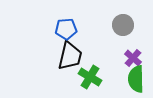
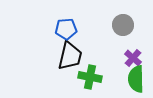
green cross: rotated 20 degrees counterclockwise
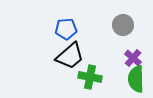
black trapezoid: rotated 36 degrees clockwise
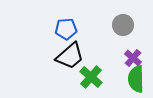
green cross: moved 1 px right; rotated 30 degrees clockwise
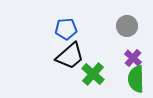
gray circle: moved 4 px right, 1 px down
green cross: moved 2 px right, 3 px up
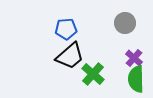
gray circle: moved 2 px left, 3 px up
purple cross: moved 1 px right
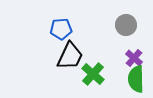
gray circle: moved 1 px right, 2 px down
blue pentagon: moved 5 px left
black trapezoid: rotated 24 degrees counterclockwise
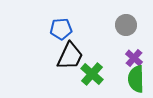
green cross: moved 1 px left
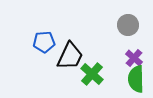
gray circle: moved 2 px right
blue pentagon: moved 17 px left, 13 px down
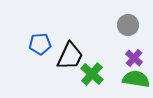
blue pentagon: moved 4 px left, 2 px down
green semicircle: rotated 100 degrees clockwise
